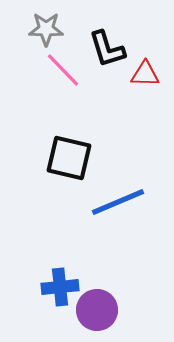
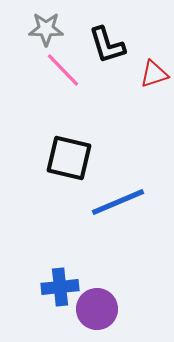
black L-shape: moved 4 px up
red triangle: moved 9 px right; rotated 20 degrees counterclockwise
purple circle: moved 1 px up
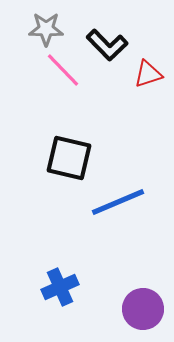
black L-shape: rotated 27 degrees counterclockwise
red triangle: moved 6 px left
blue cross: rotated 18 degrees counterclockwise
purple circle: moved 46 px right
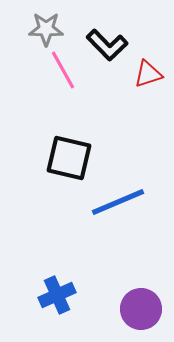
pink line: rotated 15 degrees clockwise
blue cross: moved 3 px left, 8 px down
purple circle: moved 2 px left
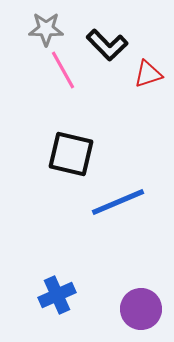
black square: moved 2 px right, 4 px up
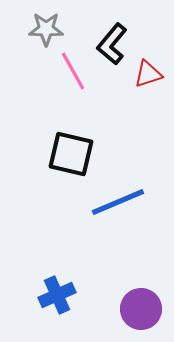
black L-shape: moved 5 px right, 1 px up; rotated 84 degrees clockwise
pink line: moved 10 px right, 1 px down
